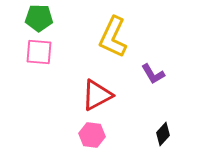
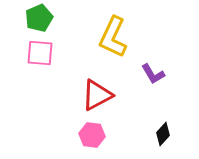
green pentagon: rotated 24 degrees counterclockwise
pink square: moved 1 px right, 1 px down
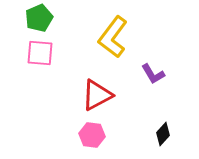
yellow L-shape: rotated 12 degrees clockwise
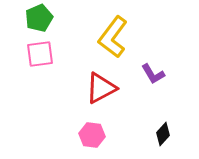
pink square: moved 1 px down; rotated 12 degrees counterclockwise
red triangle: moved 4 px right, 7 px up
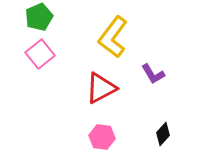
green pentagon: moved 1 px up
pink square: rotated 32 degrees counterclockwise
pink hexagon: moved 10 px right, 2 px down
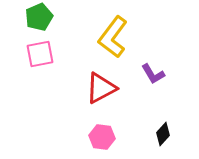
pink square: rotated 28 degrees clockwise
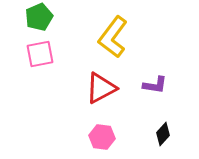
purple L-shape: moved 2 px right, 11 px down; rotated 50 degrees counterclockwise
